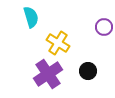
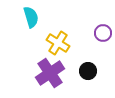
purple circle: moved 1 px left, 6 px down
purple cross: moved 2 px right, 1 px up
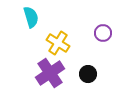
black circle: moved 3 px down
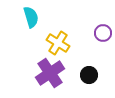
black circle: moved 1 px right, 1 px down
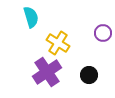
purple cross: moved 3 px left, 1 px up
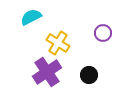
cyan semicircle: rotated 100 degrees counterclockwise
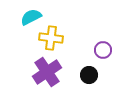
purple circle: moved 17 px down
yellow cross: moved 7 px left, 5 px up; rotated 25 degrees counterclockwise
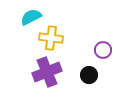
purple cross: rotated 12 degrees clockwise
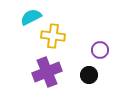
yellow cross: moved 2 px right, 2 px up
purple circle: moved 3 px left
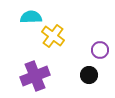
cyan semicircle: rotated 25 degrees clockwise
yellow cross: rotated 30 degrees clockwise
purple cross: moved 12 px left, 4 px down
